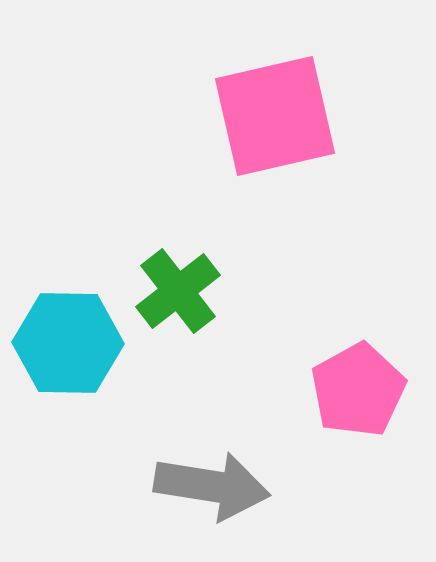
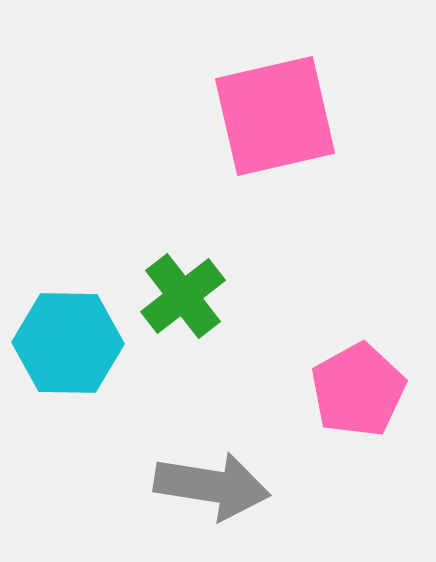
green cross: moved 5 px right, 5 px down
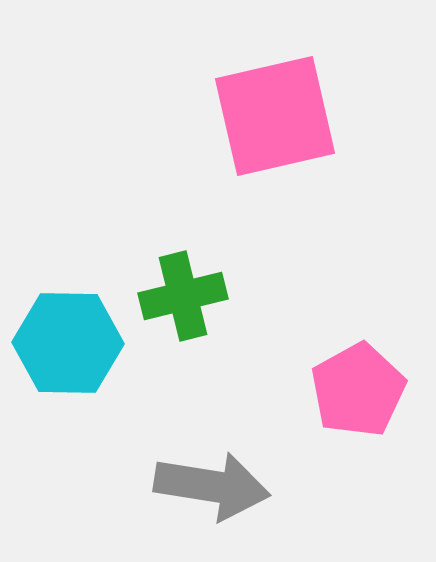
green cross: rotated 24 degrees clockwise
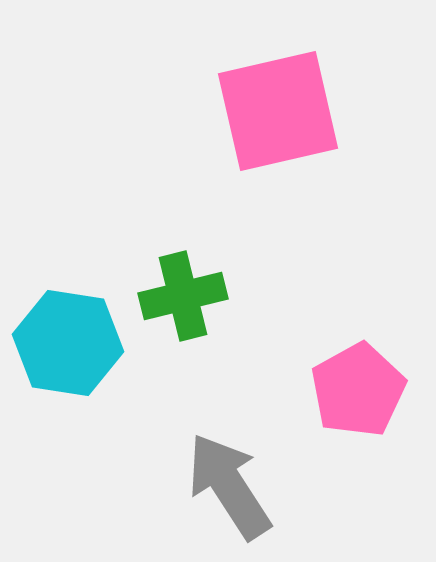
pink square: moved 3 px right, 5 px up
cyan hexagon: rotated 8 degrees clockwise
gray arrow: moved 17 px right; rotated 132 degrees counterclockwise
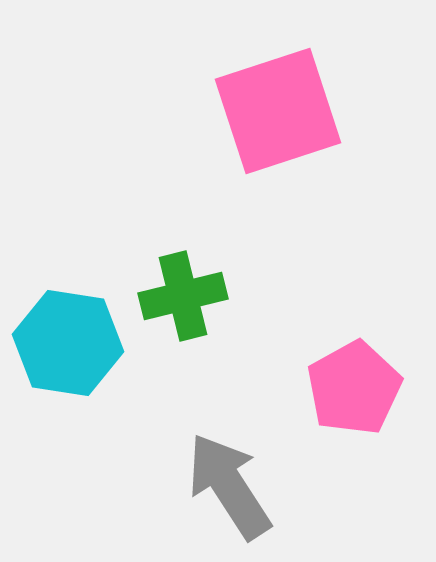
pink square: rotated 5 degrees counterclockwise
pink pentagon: moved 4 px left, 2 px up
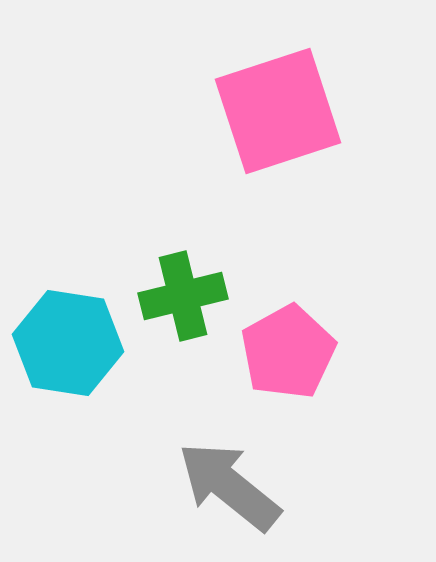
pink pentagon: moved 66 px left, 36 px up
gray arrow: rotated 18 degrees counterclockwise
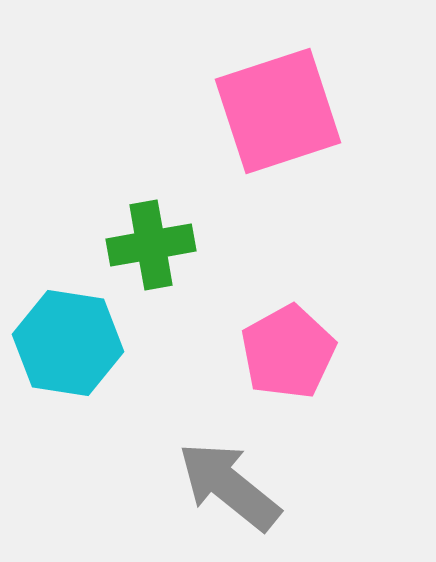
green cross: moved 32 px left, 51 px up; rotated 4 degrees clockwise
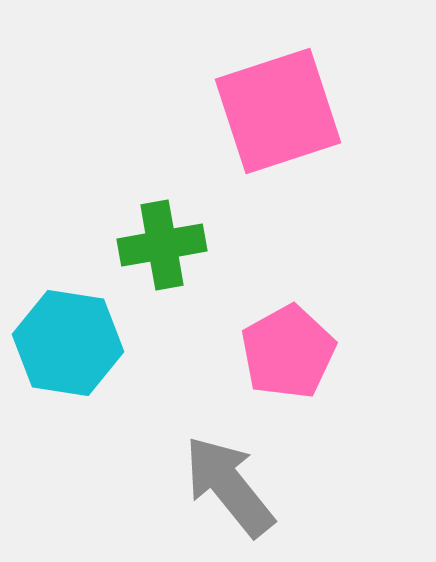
green cross: moved 11 px right
gray arrow: rotated 12 degrees clockwise
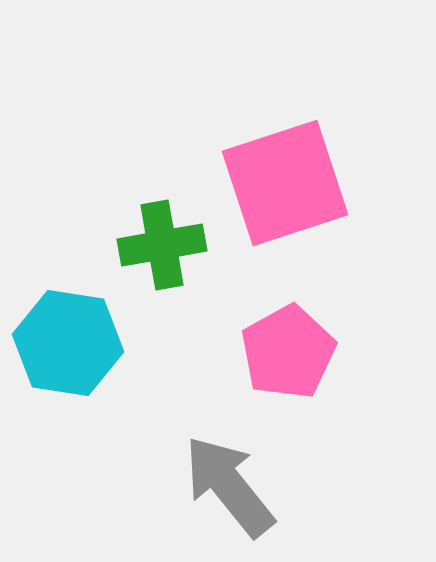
pink square: moved 7 px right, 72 px down
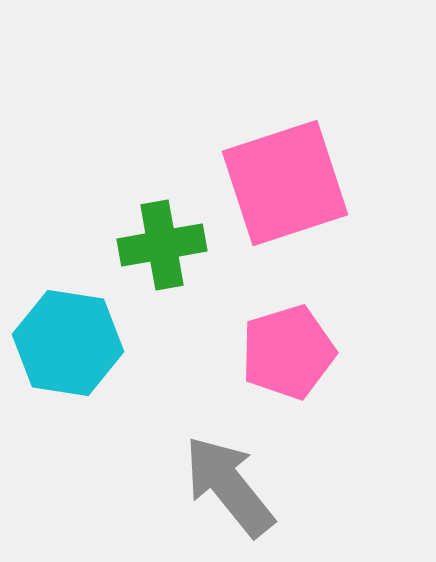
pink pentagon: rotated 12 degrees clockwise
